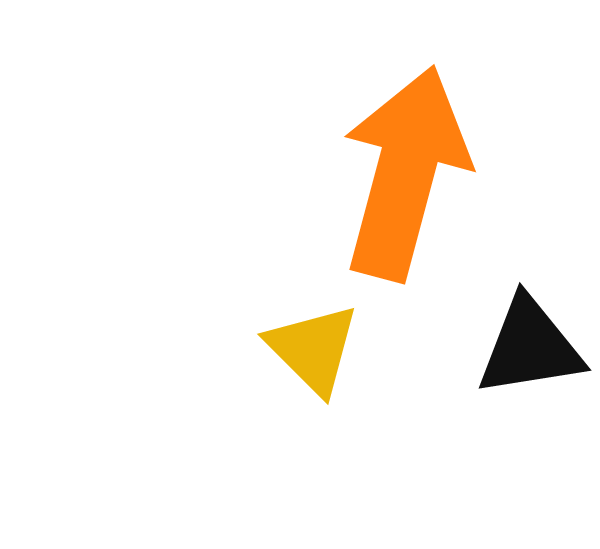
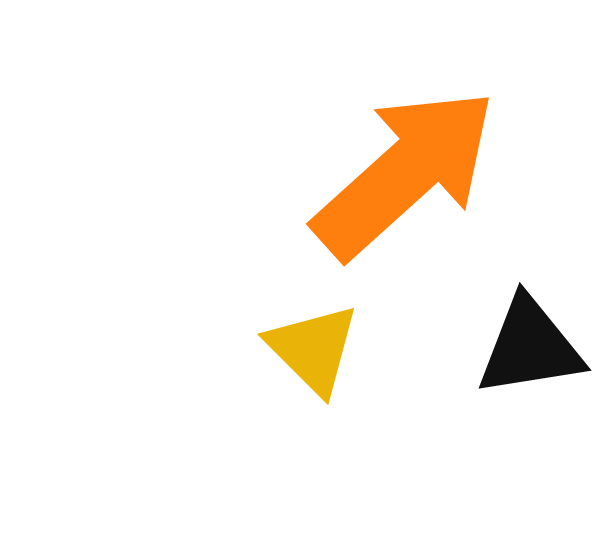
orange arrow: rotated 33 degrees clockwise
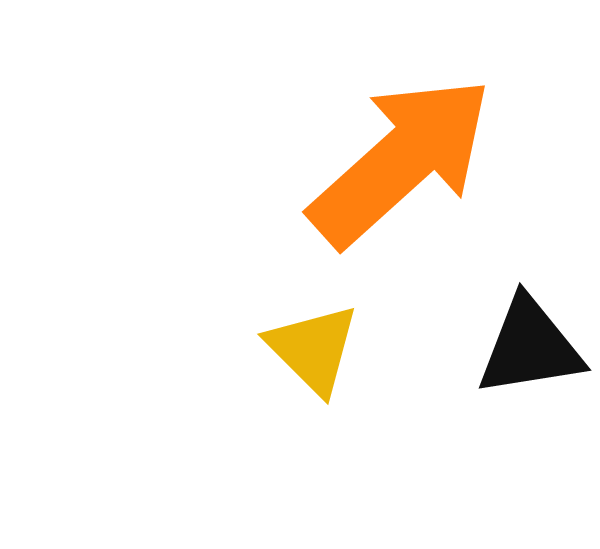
orange arrow: moved 4 px left, 12 px up
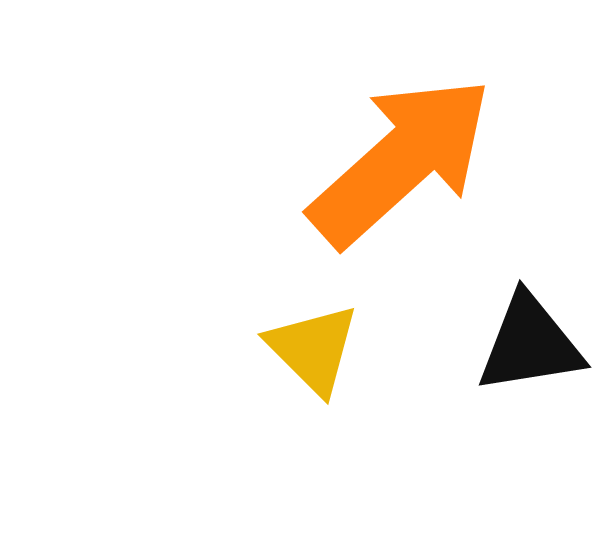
black triangle: moved 3 px up
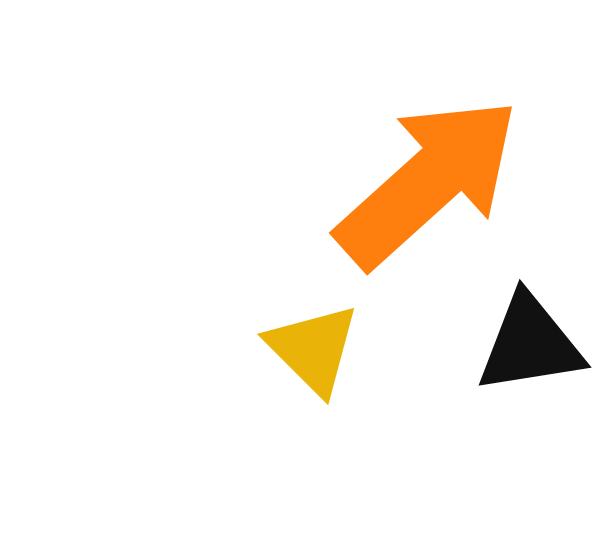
orange arrow: moved 27 px right, 21 px down
